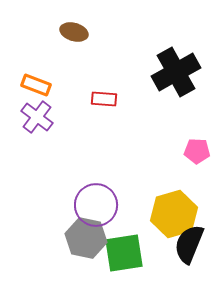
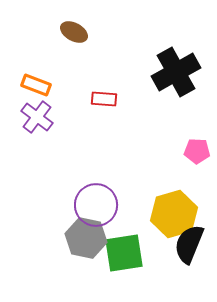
brown ellipse: rotated 12 degrees clockwise
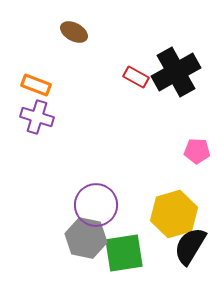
red rectangle: moved 32 px right, 22 px up; rotated 25 degrees clockwise
purple cross: rotated 20 degrees counterclockwise
black semicircle: moved 1 px right, 2 px down; rotated 9 degrees clockwise
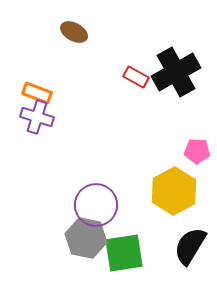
orange rectangle: moved 1 px right, 8 px down
yellow hexagon: moved 23 px up; rotated 12 degrees counterclockwise
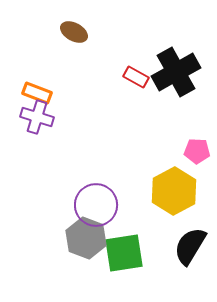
gray hexagon: rotated 9 degrees clockwise
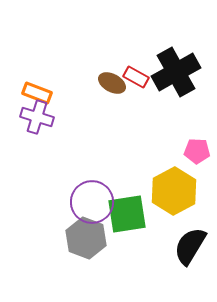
brown ellipse: moved 38 px right, 51 px down
purple circle: moved 4 px left, 3 px up
green square: moved 3 px right, 39 px up
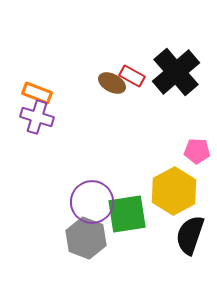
black cross: rotated 12 degrees counterclockwise
red rectangle: moved 4 px left, 1 px up
black semicircle: moved 11 px up; rotated 12 degrees counterclockwise
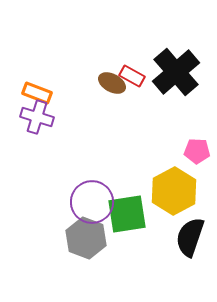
black semicircle: moved 2 px down
